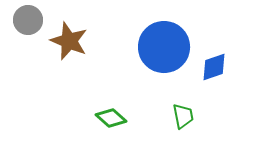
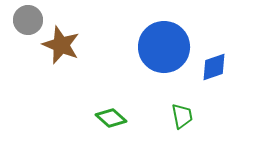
brown star: moved 8 px left, 4 px down
green trapezoid: moved 1 px left
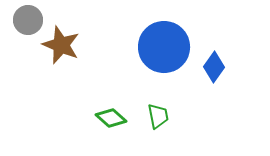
blue diamond: rotated 36 degrees counterclockwise
green trapezoid: moved 24 px left
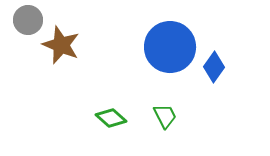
blue circle: moved 6 px right
green trapezoid: moved 7 px right; rotated 16 degrees counterclockwise
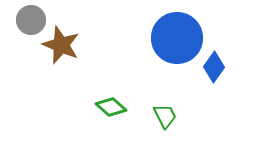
gray circle: moved 3 px right
blue circle: moved 7 px right, 9 px up
green diamond: moved 11 px up
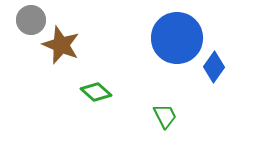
green diamond: moved 15 px left, 15 px up
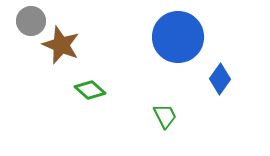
gray circle: moved 1 px down
blue circle: moved 1 px right, 1 px up
blue diamond: moved 6 px right, 12 px down
green diamond: moved 6 px left, 2 px up
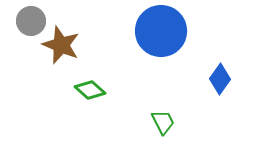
blue circle: moved 17 px left, 6 px up
green trapezoid: moved 2 px left, 6 px down
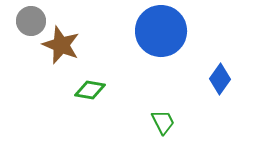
green diamond: rotated 32 degrees counterclockwise
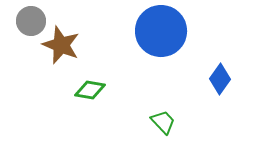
green trapezoid: rotated 16 degrees counterclockwise
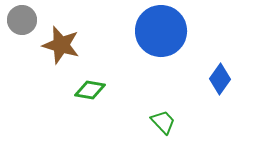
gray circle: moved 9 px left, 1 px up
brown star: rotated 6 degrees counterclockwise
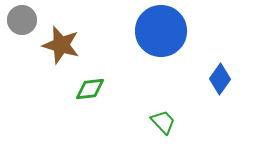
green diamond: moved 1 px up; rotated 16 degrees counterclockwise
